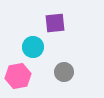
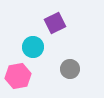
purple square: rotated 20 degrees counterclockwise
gray circle: moved 6 px right, 3 px up
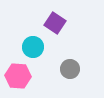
purple square: rotated 30 degrees counterclockwise
pink hexagon: rotated 15 degrees clockwise
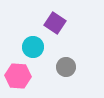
gray circle: moved 4 px left, 2 px up
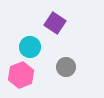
cyan circle: moved 3 px left
pink hexagon: moved 3 px right, 1 px up; rotated 25 degrees counterclockwise
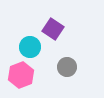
purple square: moved 2 px left, 6 px down
gray circle: moved 1 px right
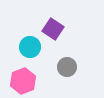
pink hexagon: moved 2 px right, 6 px down
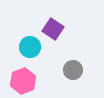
gray circle: moved 6 px right, 3 px down
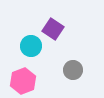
cyan circle: moved 1 px right, 1 px up
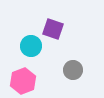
purple square: rotated 15 degrees counterclockwise
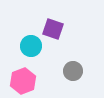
gray circle: moved 1 px down
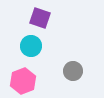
purple square: moved 13 px left, 11 px up
